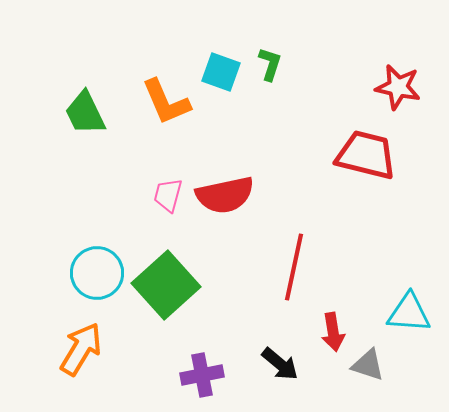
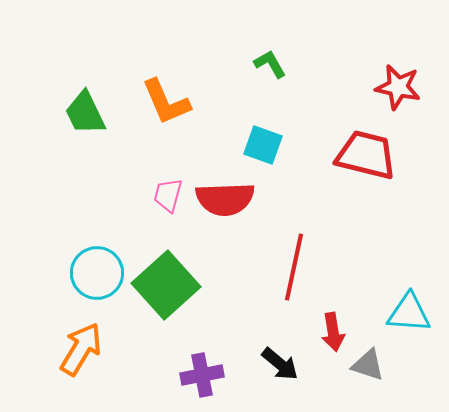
green L-shape: rotated 48 degrees counterclockwise
cyan square: moved 42 px right, 73 px down
red semicircle: moved 4 px down; rotated 10 degrees clockwise
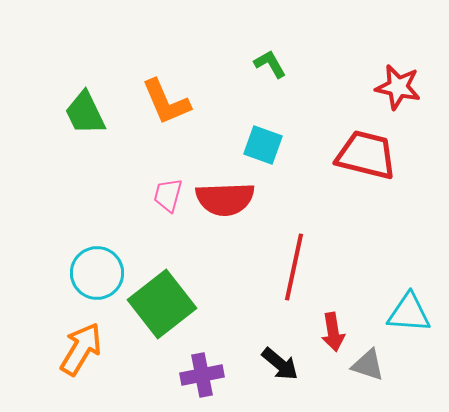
green square: moved 4 px left, 19 px down; rotated 4 degrees clockwise
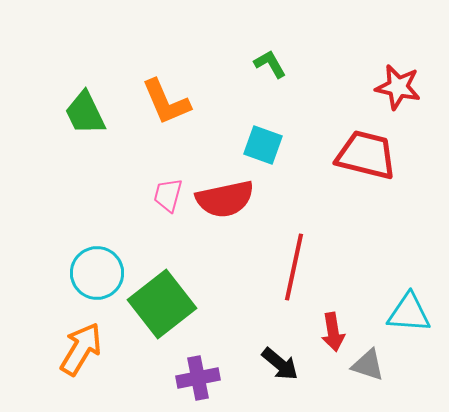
red semicircle: rotated 10 degrees counterclockwise
purple cross: moved 4 px left, 3 px down
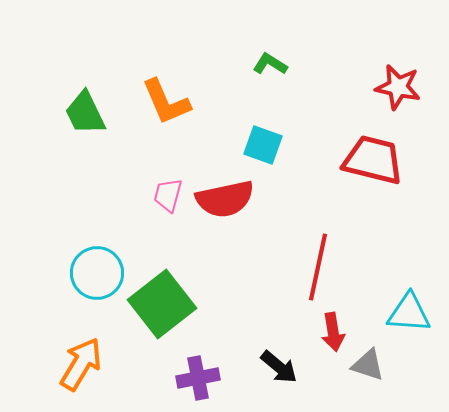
green L-shape: rotated 28 degrees counterclockwise
red trapezoid: moved 7 px right, 5 px down
red line: moved 24 px right
orange arrow: moved 15 px down
black arrow: moved 1 px left, 3 px down
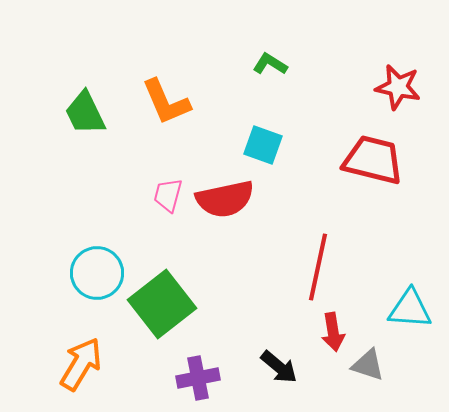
cyan triangle: moved 1 px right, 4 px up
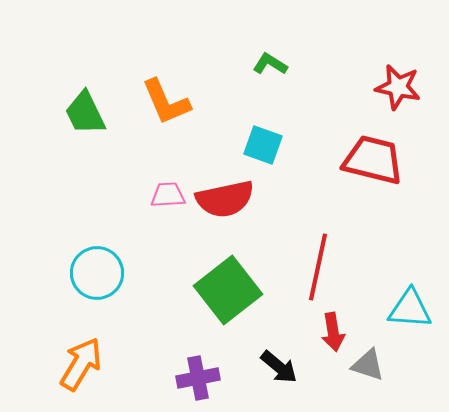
pink trapezoid: rotated 72 degrees clockwise
green square: moved 66 px right, 14 px up
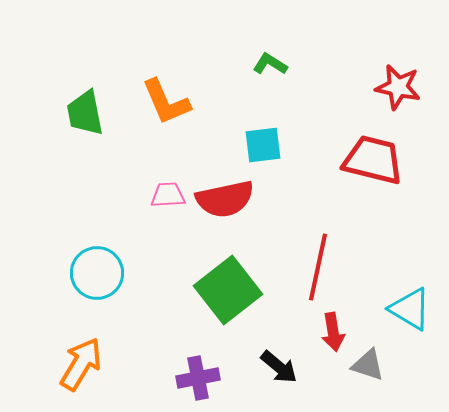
green trapezoid: rotated 15 degrees clockwise
cyan square: rotated 27 degrees counterclockwise
cyan triangle: rotated 27 degrees clockwise
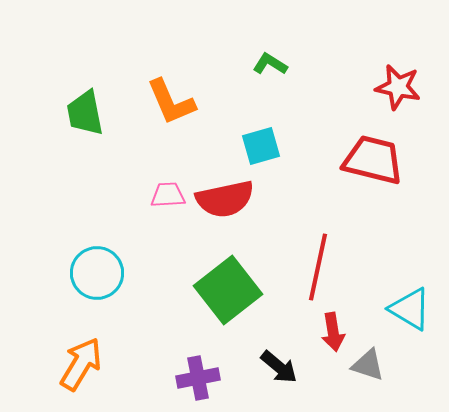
orange L-shape: moved 5 px right
cyan square: moved 2 px left, 1 px down; rotated 9 degrees counterclockwise
